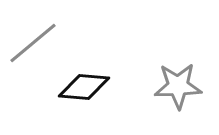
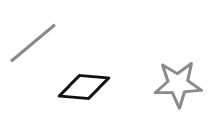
gray star: moved 2 px up
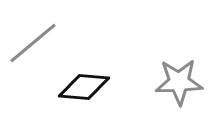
gray star: moved 1 px right, 2 px up
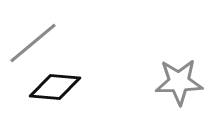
black diamond: moved 29 px left
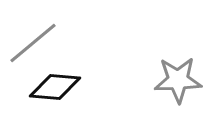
gray star: moved 1 px left, 2 px up
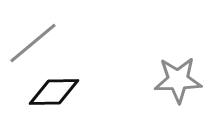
black diamond: moved 1 px left, 5 px down; rotated 6 degrees counterclockwise
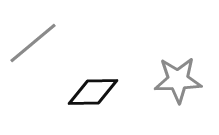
black diamond: moved 39 px right
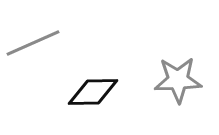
gray line: rotated 16 degrees clockwise
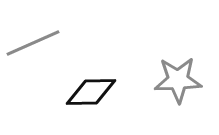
black diamond: moved 2 px left
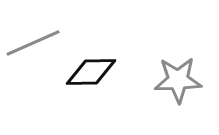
black diamond: moved 20 px up
